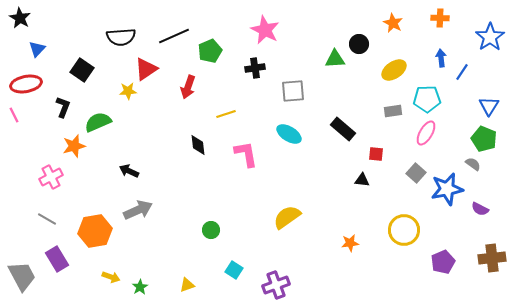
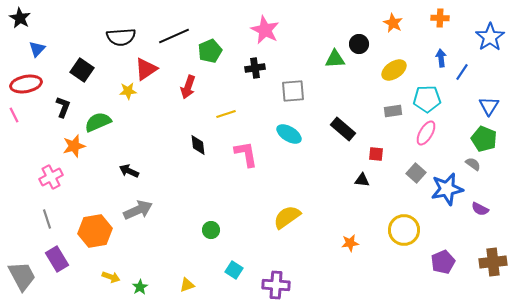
gray line at (47, 219): rotated 42 degrees clockwise
brown cross at (492, 258): moved 1 px right, 4 px down
purple cross at (276, 285): rotated 24 degrees clockwise
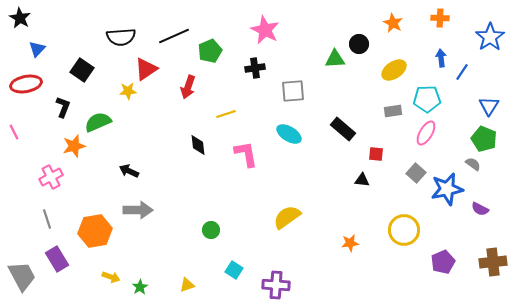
pink line at (14, 115): moved 17 px down
gray arrow at (138, 210): rotated 24 degrees clockwise
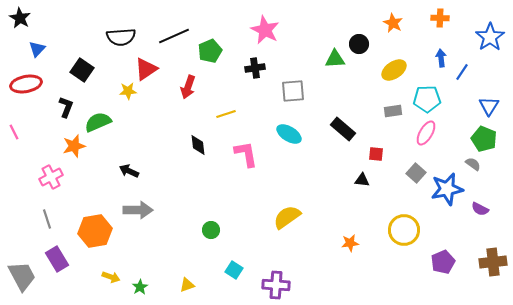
black L-shape at (63, 107): moved 3 px right
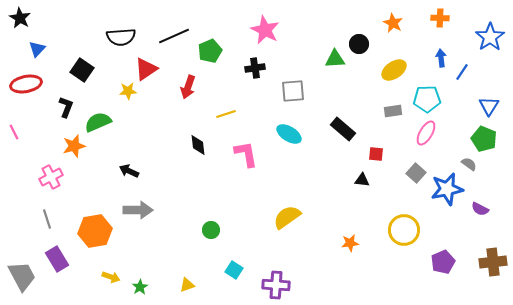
gray semicircle at (473, 164): moved 4 px left
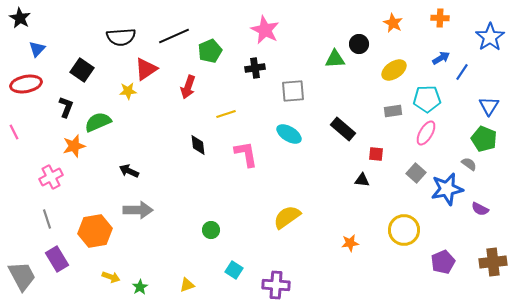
blue arrow at (441, 58): rotated 66 degrees clockwise
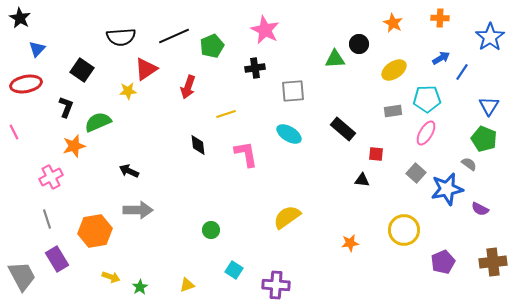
green pentagon at (210, 51): moved 2 px right, 5 px up
